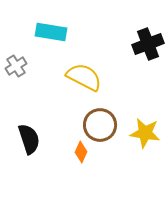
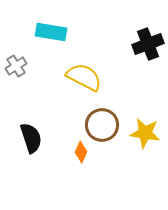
brown circle: moved 2 px right
black semicircle: moved 2 px right, 1 px up
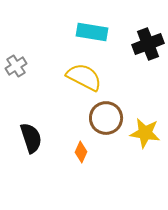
cyan rectangle: moved 41 px right
brown circle: moved 4 px right, 7 px up
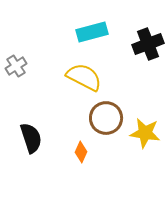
cyan rectangle: rotated 24 degrees counterclockwise
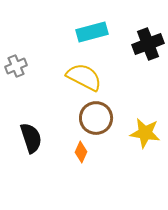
gray cross: rotated 10 degrees clockwise
brown circle: moved 10 px left
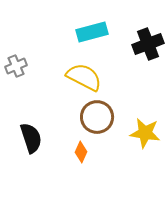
brown circle: moved 1 px right, 1 px up
